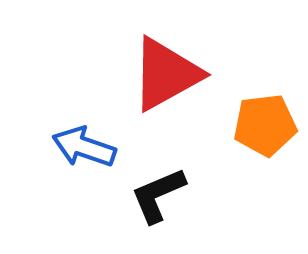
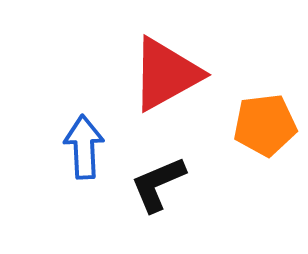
blue arrow: rotated 68 degrees clockwise
black L-shape: moved 11 px up
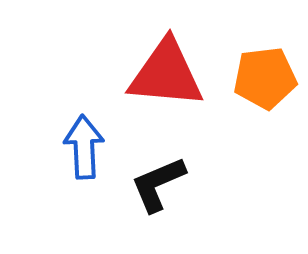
red triangle: rotated 34 degrees clockwise
orange pentagon: moved 47 px up
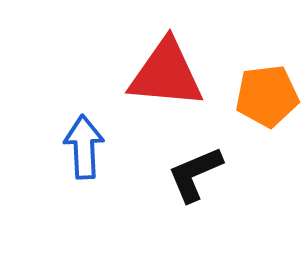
orange pentagon: moved 2 px right, 18 px down
black L-shape: moved 37 px right, 10 px up
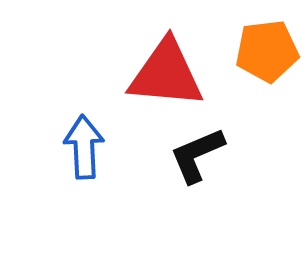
orange pentagon: moved 45 px up
black L-shape: moved 2 px right, 19 px up
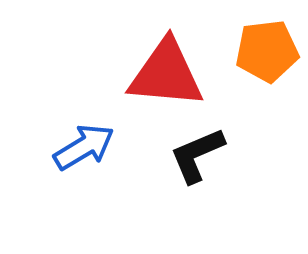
blue arrow: rotated 62 degrees clockwise
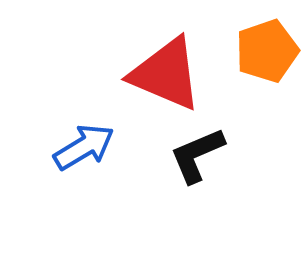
orange pentagon: rotated 12 degrees counterclockwise
red triangle: rotated 18 degrees clockwise
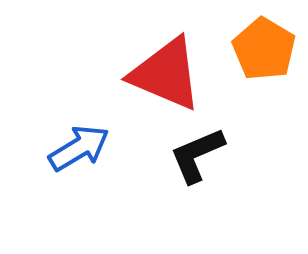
orange pentagon: moved 3 px left, 2 px up; rotated 22 degrees counterclockwise
blue arrow: moved 5 px left, 1 px down
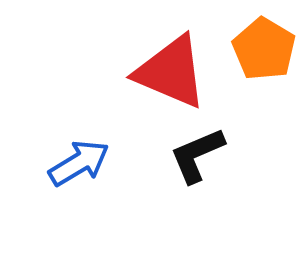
red triangle: moved 5 px right, 2 px up
blue arrow: moved 15 px down
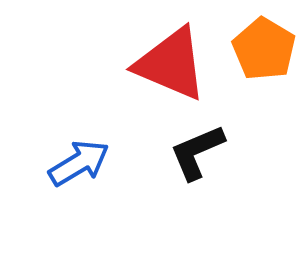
red triangle: moved 8 px up
black L-shape: moved 3 px up
